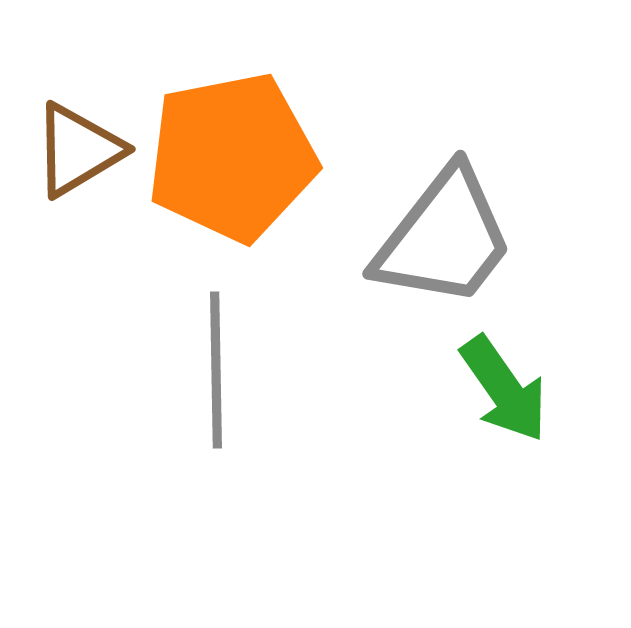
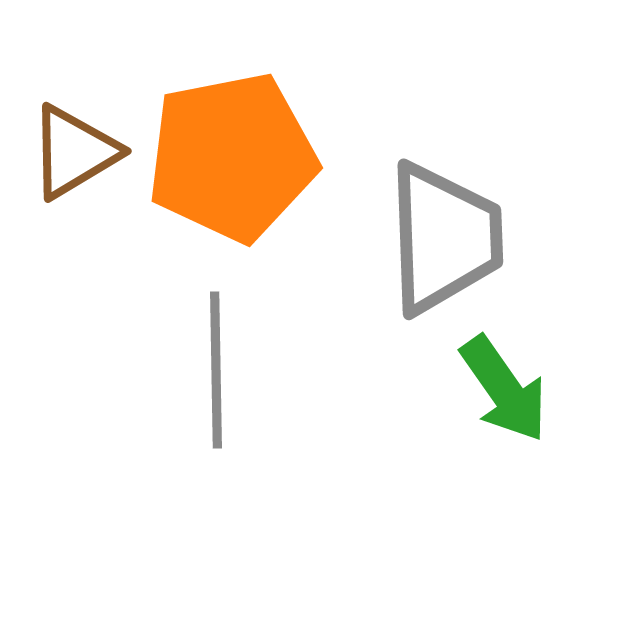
brown triangle: moved 4 px left, 2 px down
gray trapezoid: rotated 40 degrees counterclockwise
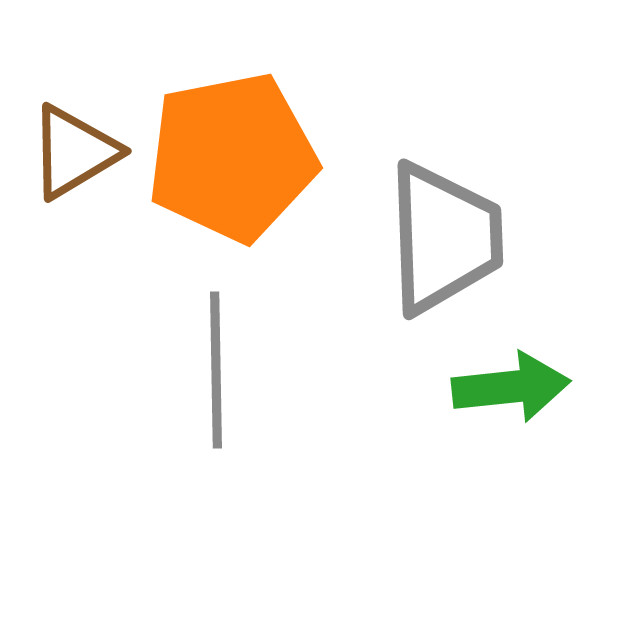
green arrow: moved 7 px right, 2 px up; rotated 61 degrees counterclockwise
